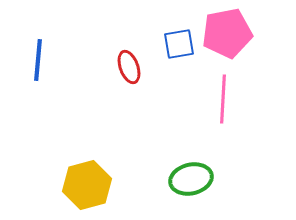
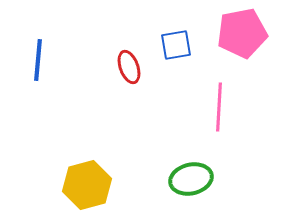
pink pentagon: moved 15 px right
blue square: moved 3 px left, 1 px down
pink line: moved 4 px left, 8 px down
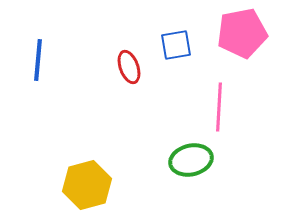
green ellipse: moved 19 px up
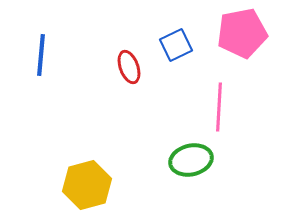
blue square: rotated 16 degrees counterclockwise
blue line: moved 3 px right, 5 px up
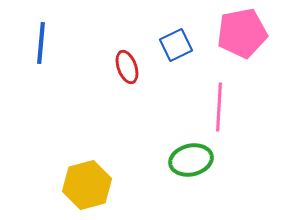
blue line: moved 12 px up
red ellipse: moved 2 px left
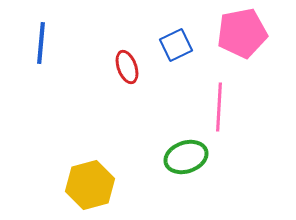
green ellipse: moved 5 px left, 3 px up; rotated 6 degrees counterclockwise
yellow hexagon: moved 3 px right
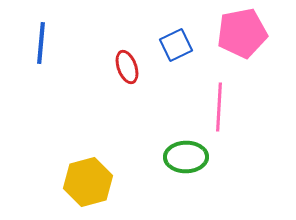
green ellipse: rotated 18 degrees clockwise
yellow hexagon: moved 2 px left, 3 px up
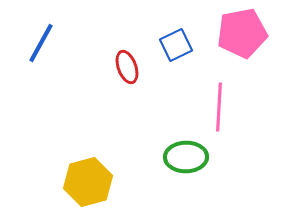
blue line: rotated 24 degrees clockwise
